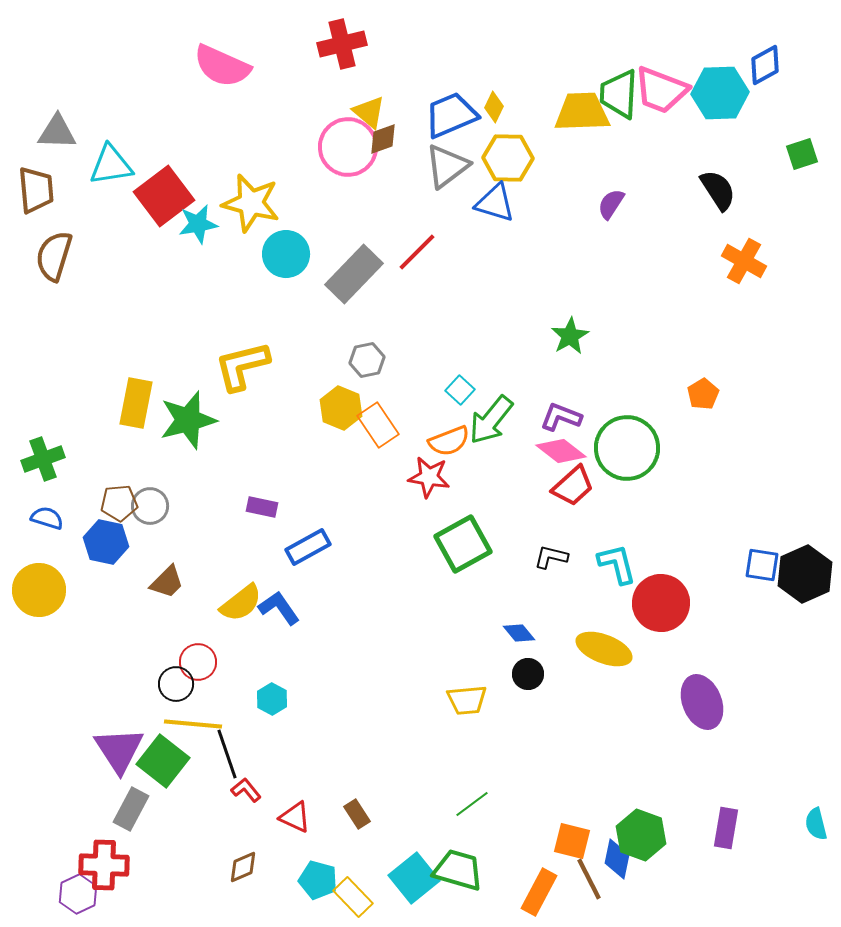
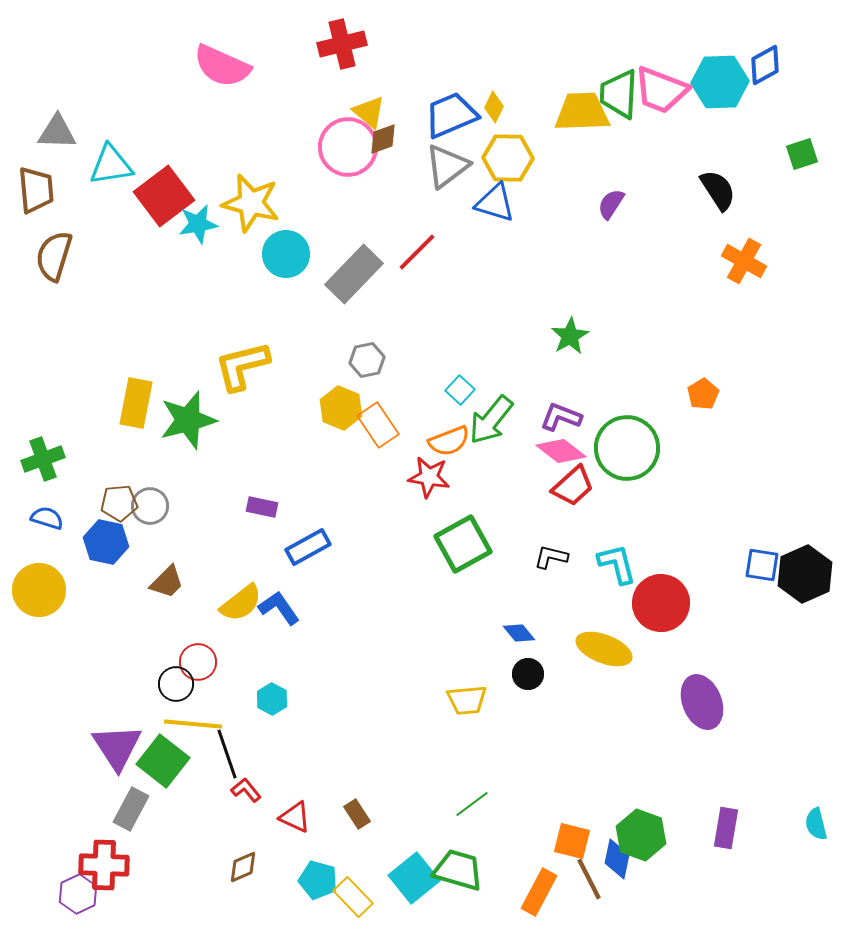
cyan hexagon at (720, 93): moved 11 px up
purple triangle at (119, 750): moved 2 px left, 3 px up
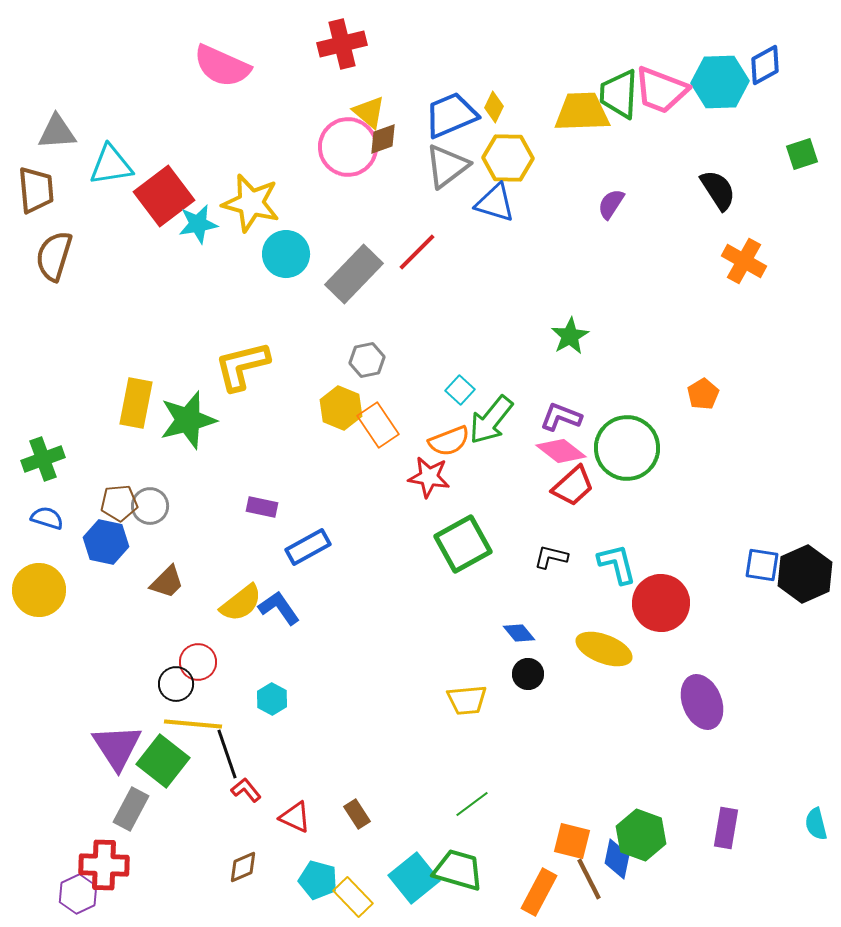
gray triangle at (57, 132): rotated 6 degrees counterclockwise
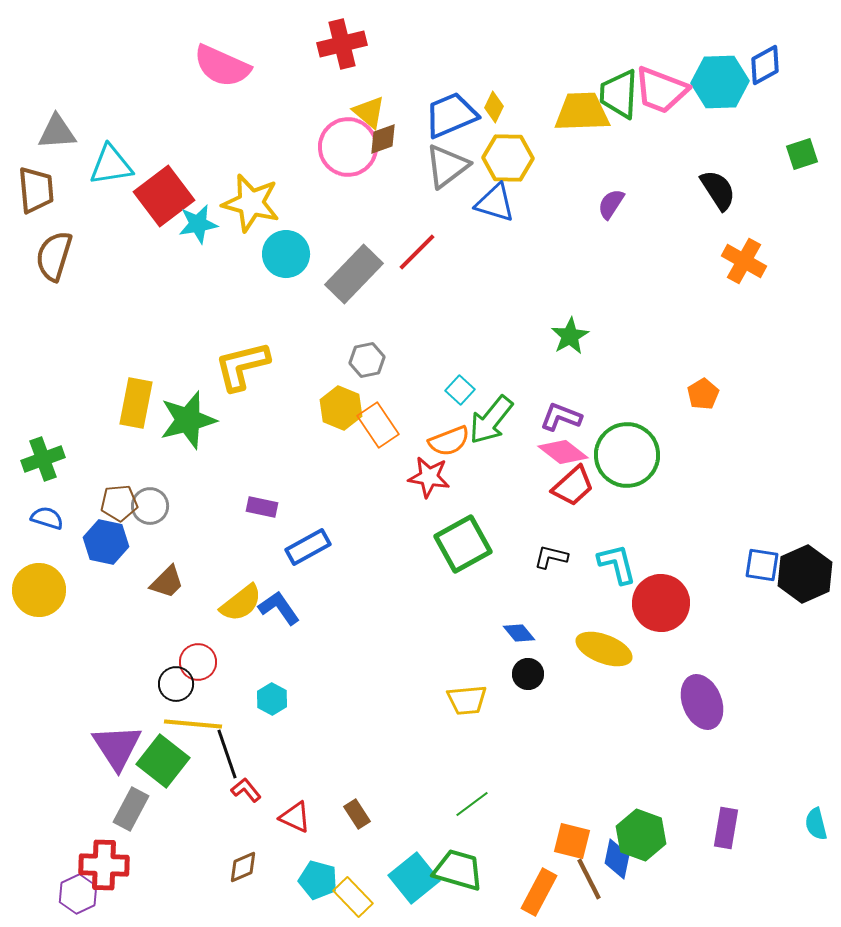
green circle at (627, 448): moved 7 px down
pink diamond at (561, 451): moved 2 px right, 1 px down
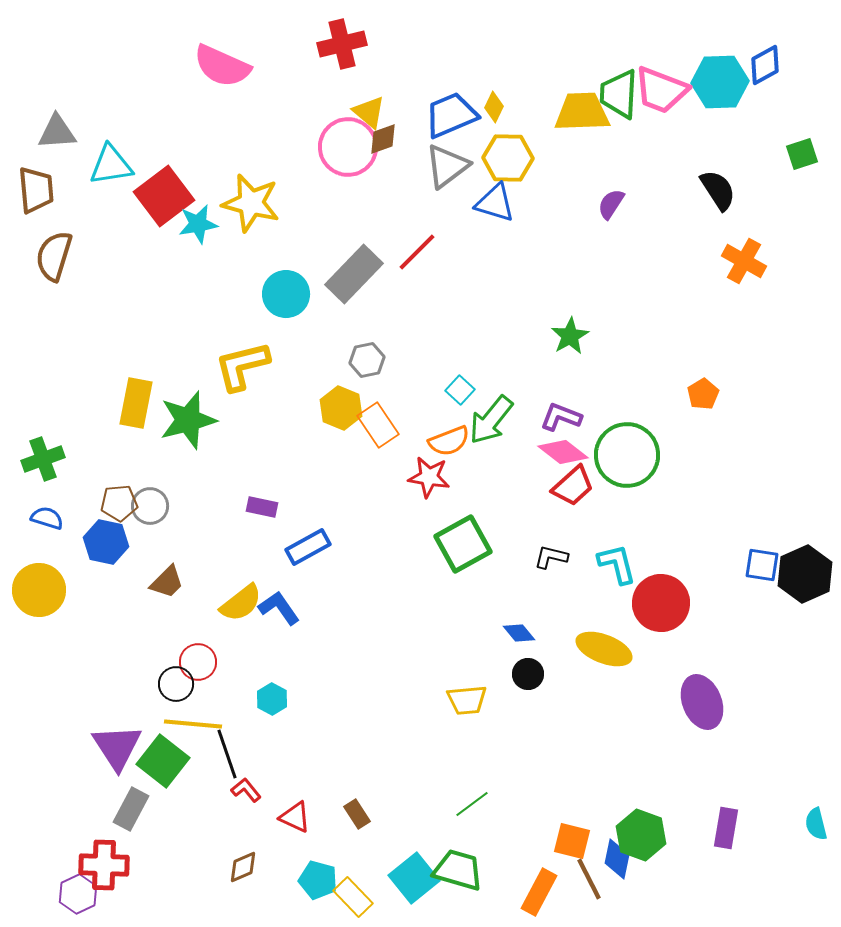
cyan circle at (286, 254): moved 40 px down
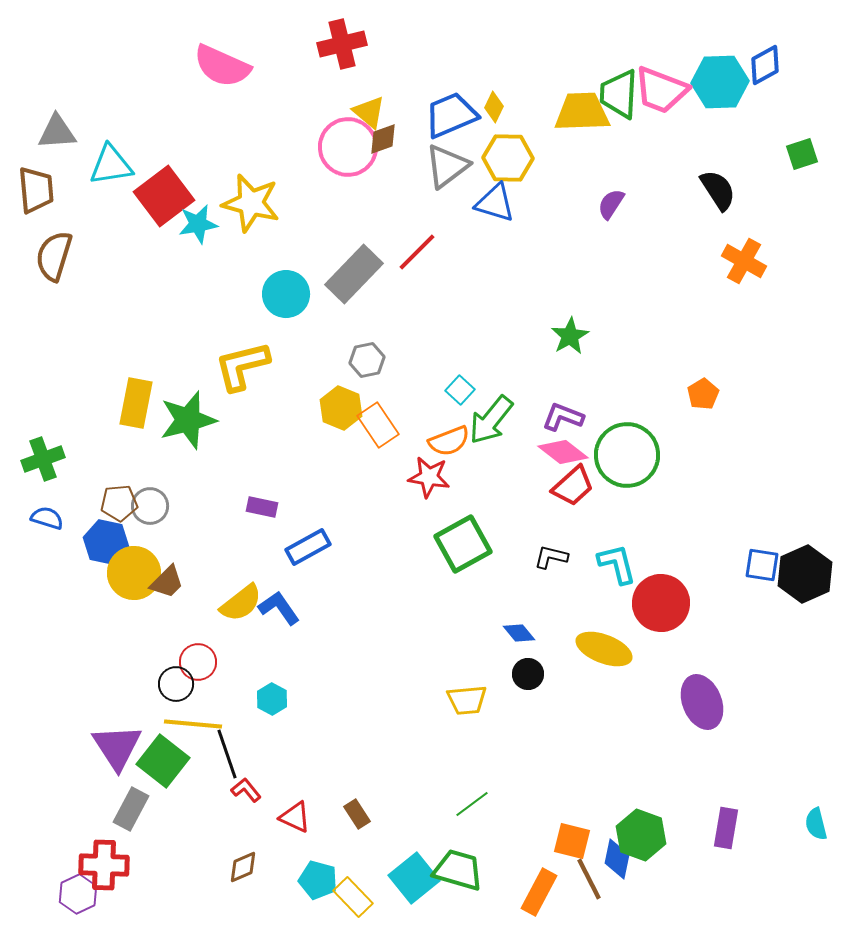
purple L-shape at (561, 417): moved 2 px right
yellow circle at (39, 590): moved 95 px right, 17 px up
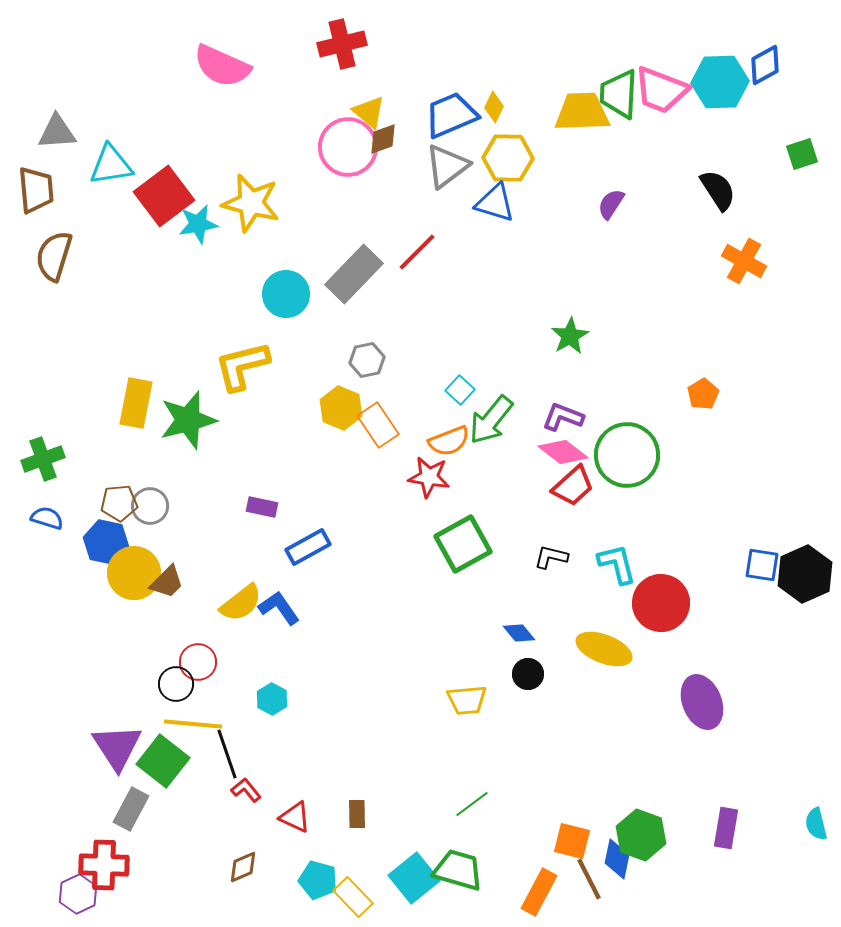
brown rectangle at (357, 814): rotated 32 degrees clockwise
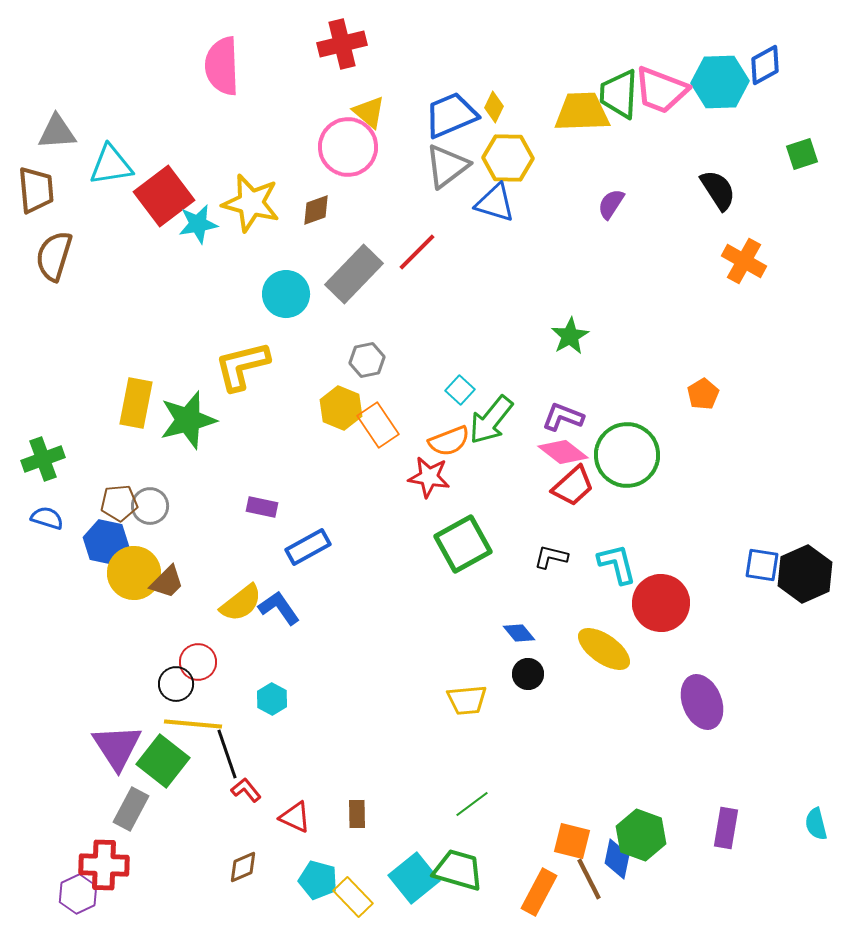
pink semicircle at (222, 66): rotated 64 degrees clockwise
brown diamond at (383, 139): moved 67 px left, 71 px down
yellow ellipse at (604, 649): rotated 14 degrees clockwise
